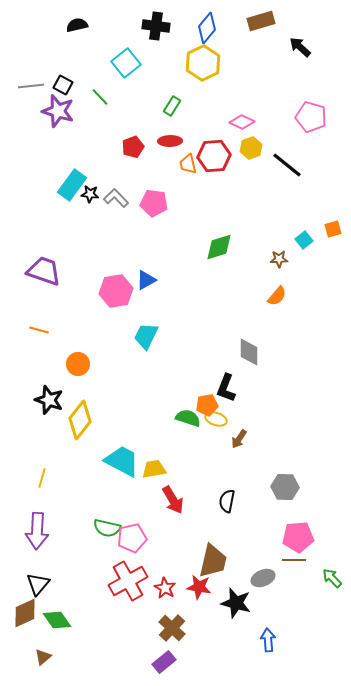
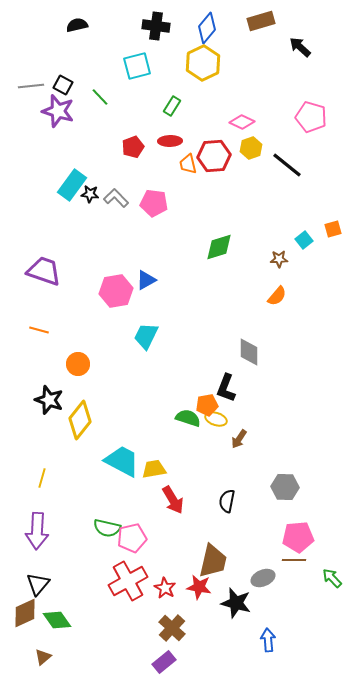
cyan square at (126, 63): moved 11 px right, 3 px down; rotated 24 degrees clockwise
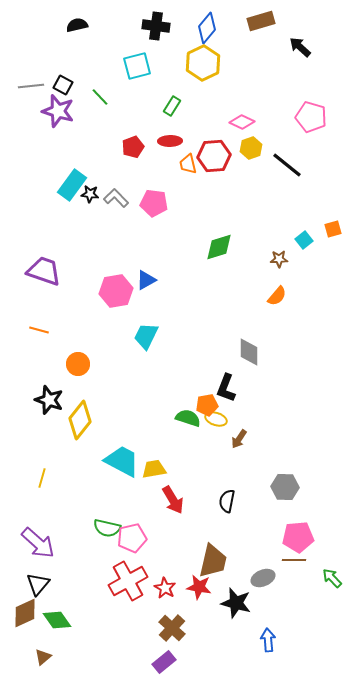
purple arrow at (37, 531): moved 1 px right, 12 px down; rotated 51 degrees counterclockwise
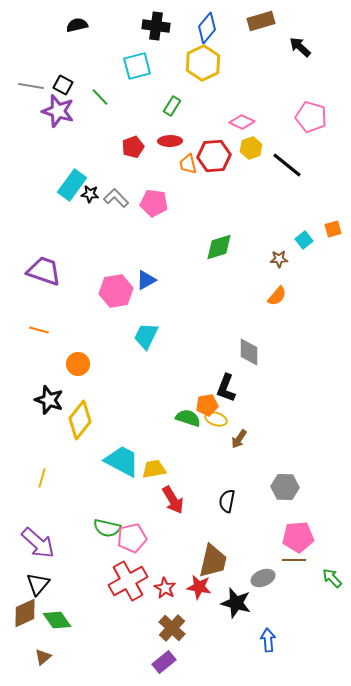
gray line at (31, 86): rotated 15 degrees clockwise
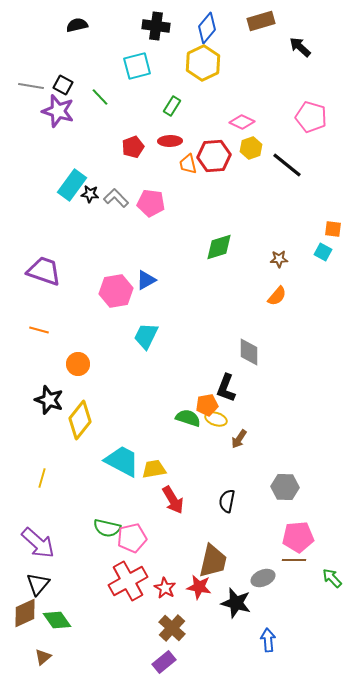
pink pentagon at (154, 203): moved 3 px left
orange square at (333, 229): rotated 24 degrees clockwise
cyan square at (304, 240): moved 19 px right, 12 px down; rotated 24 degrees counterclockwise
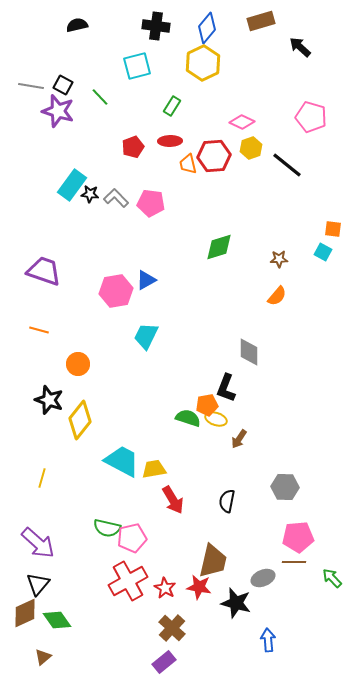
brown line at (294, 560): moved 2 px down
